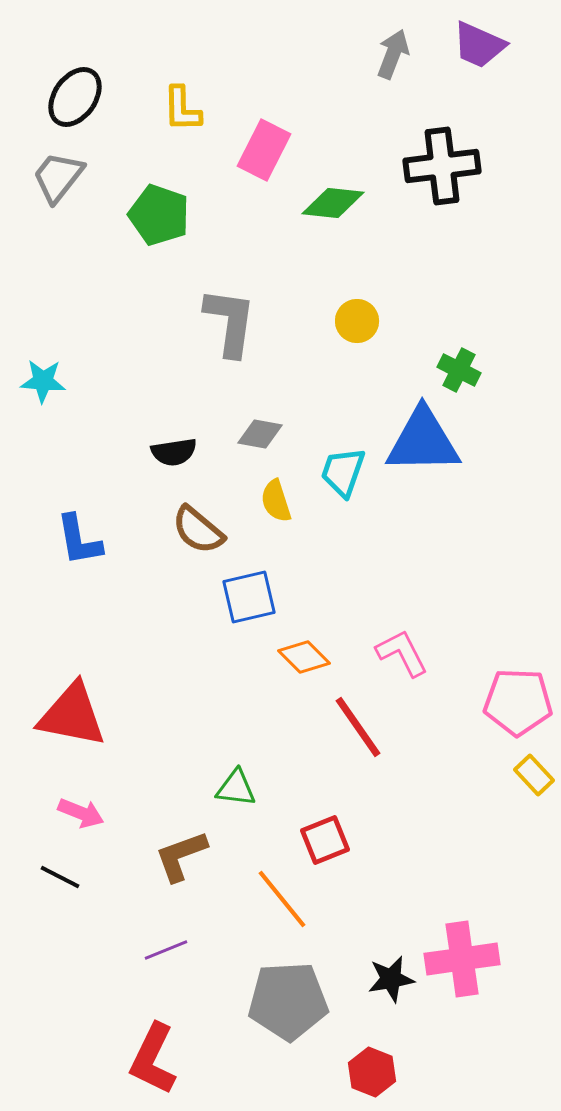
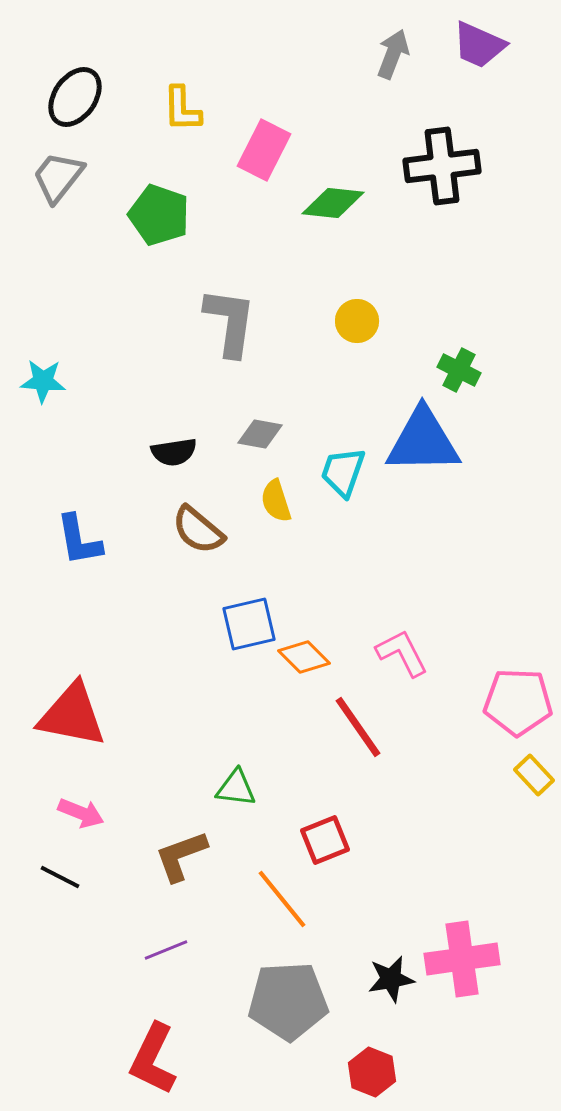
blue square: moved 27 px down
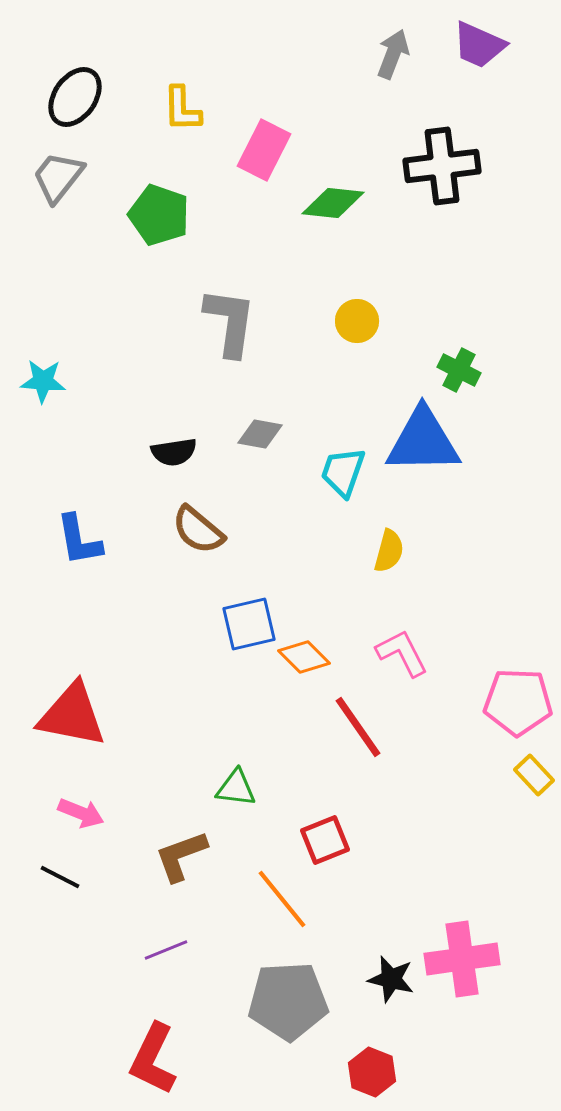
yellow semicircle: moved 113 px right, 50 px down; rotated 147 degrees counterclockwise
black star: rotated 24 degrees clockwise
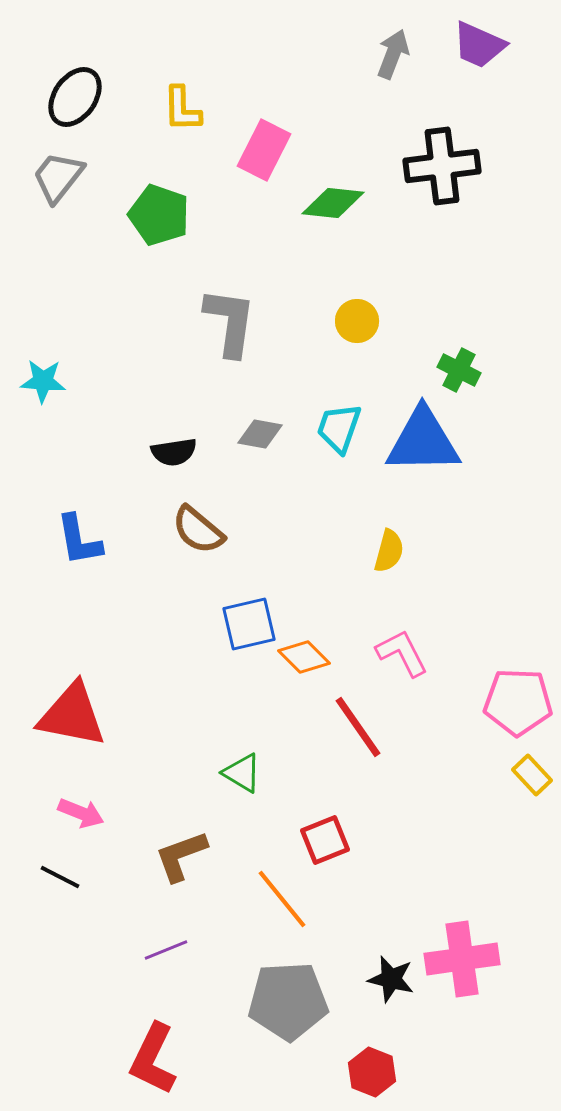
cyan trapezoid: moved 4 px left, 44 px up
yellow rectangle: moved 2 px left
green triangle: moved 6 px right, 15 px up; rotated 24 degrees clockwise
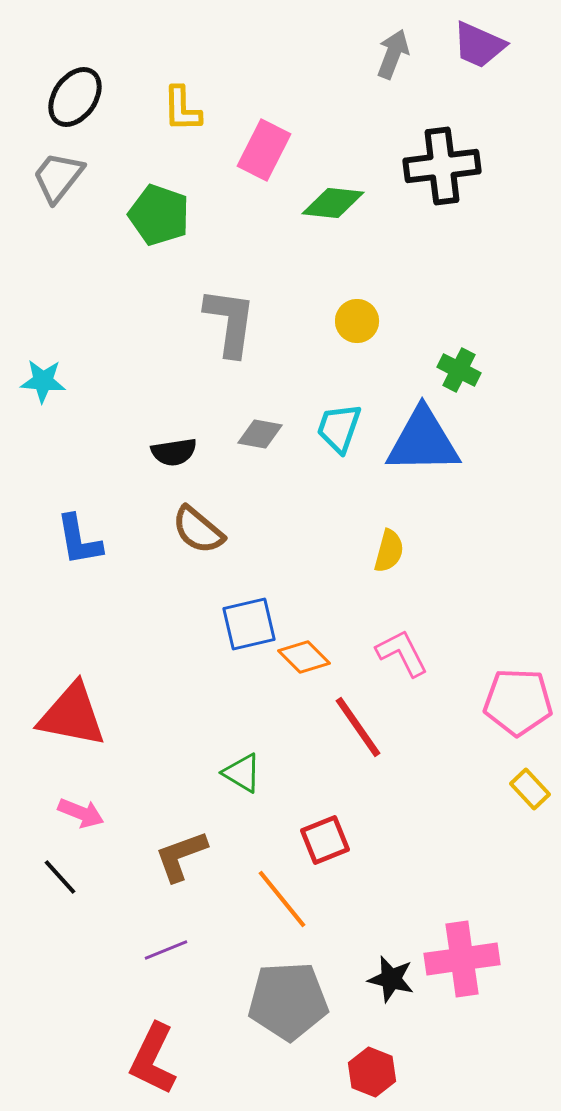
yellow rectangle: moved 2 px left, 14 px down
black line: rotated 21 degrees clockwise
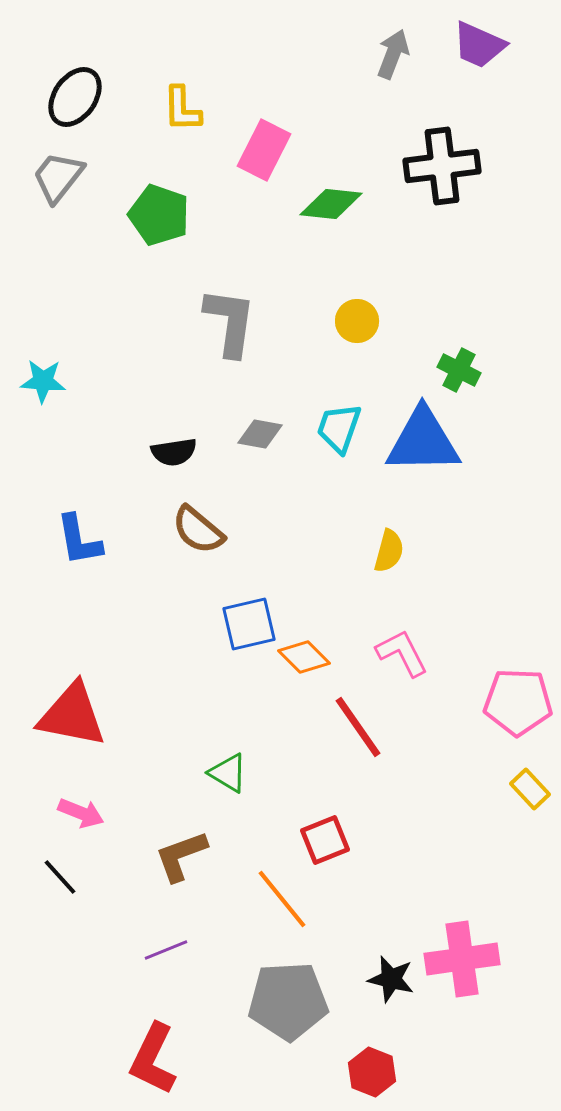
green diamond: moved 2 px left, 1 px down
green triangle: moved 14 px left
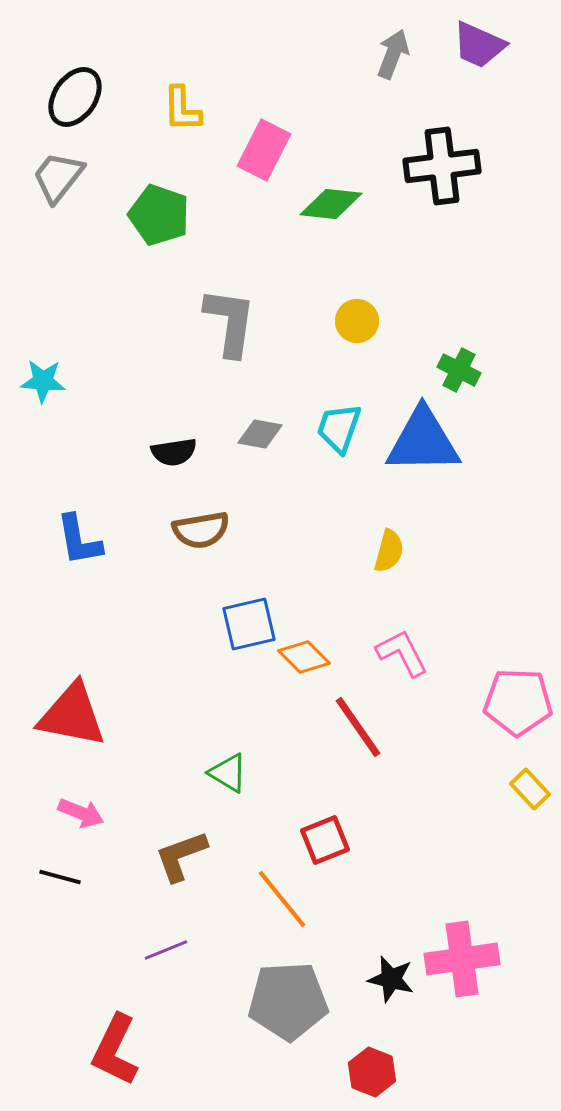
brown semicircle: moved 3 px right; rotated 50 degrees counterclockwise
black line: rotated 33 degrees counterclockwise
red L-shape: moved 38 px left, 9 px up
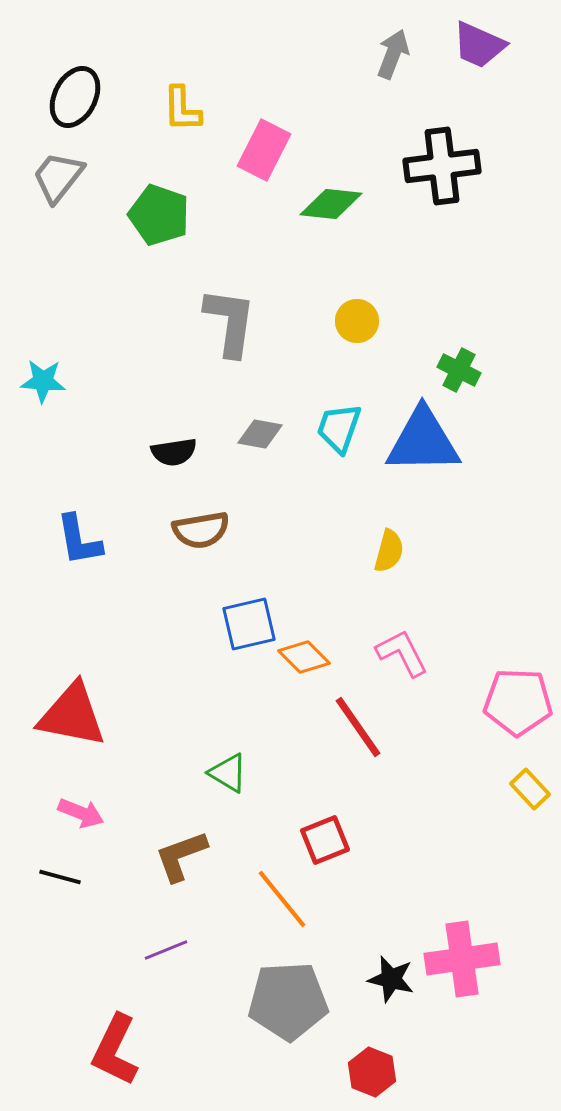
black ellipse: rotated 8 degrees counterclockwise
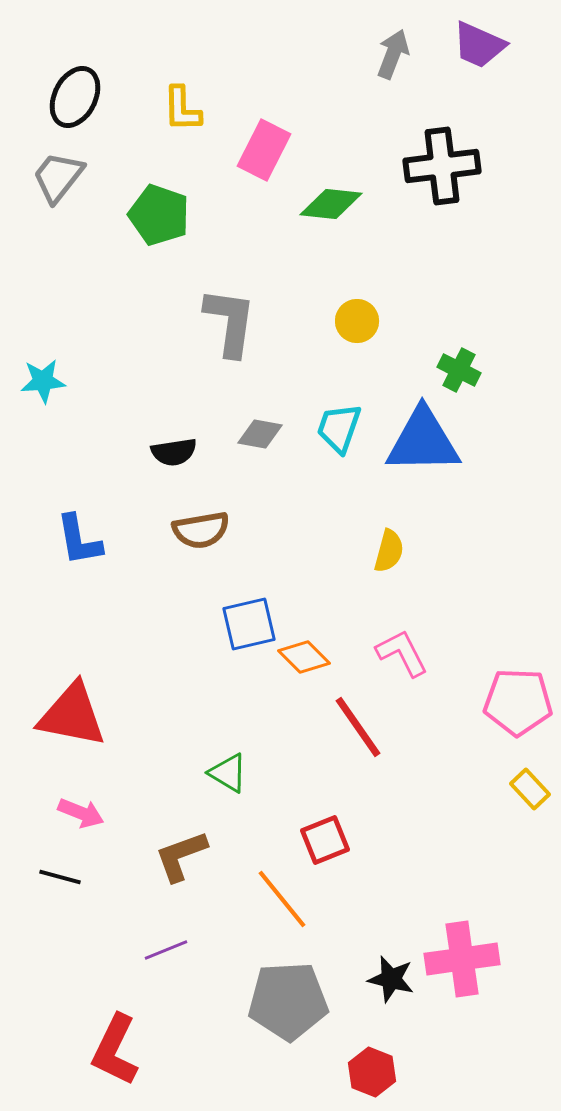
cyan star: rotated 9 degrees counterclockwise
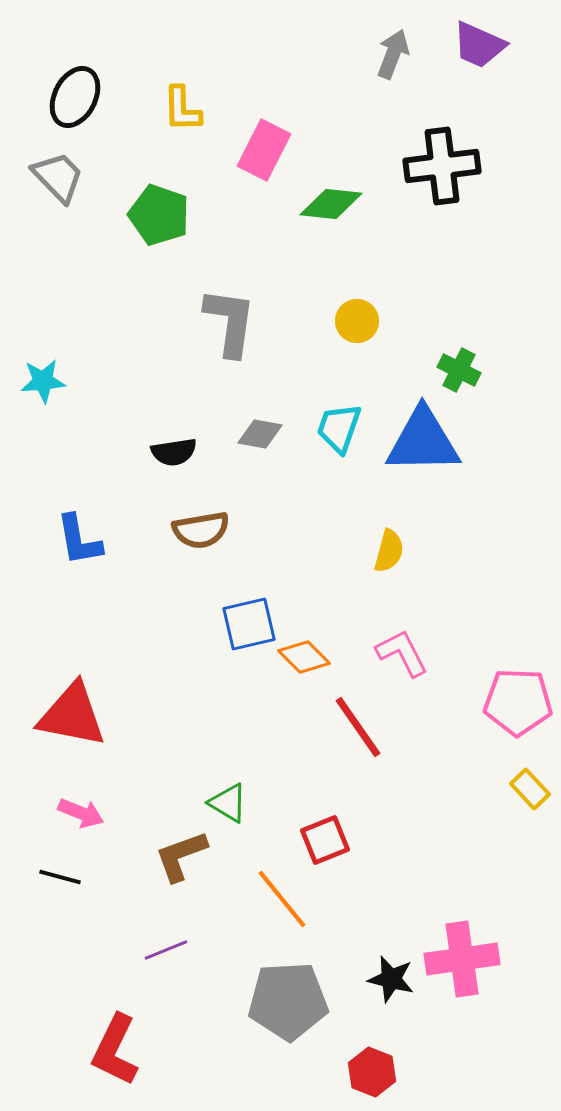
gray trapezoid: rotated 98 degrees clockwise
green triangle: moved 30 px down
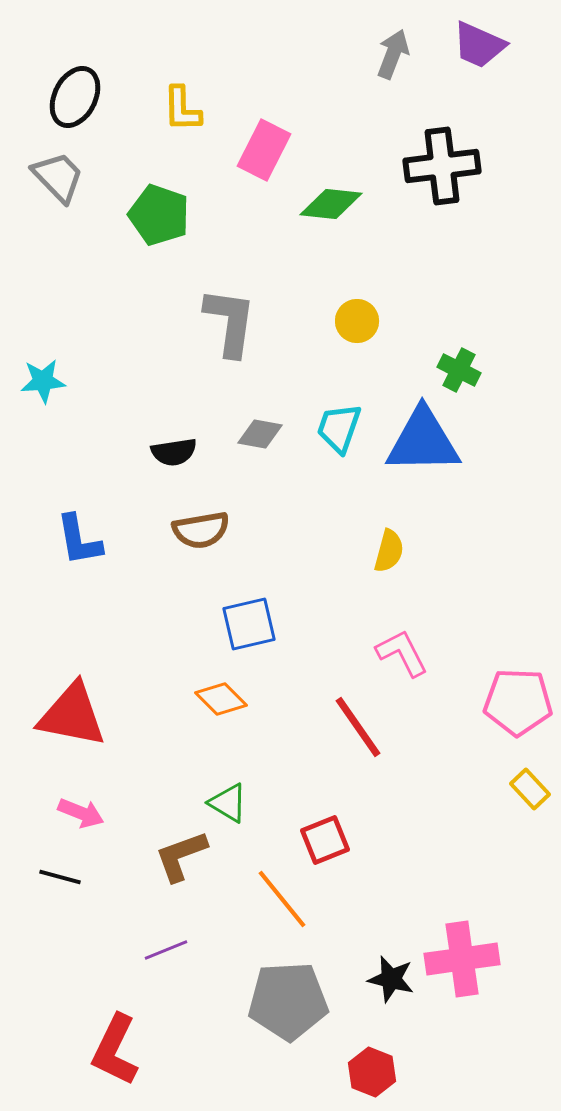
orange diamond: moved 83 px left, 42 px down
